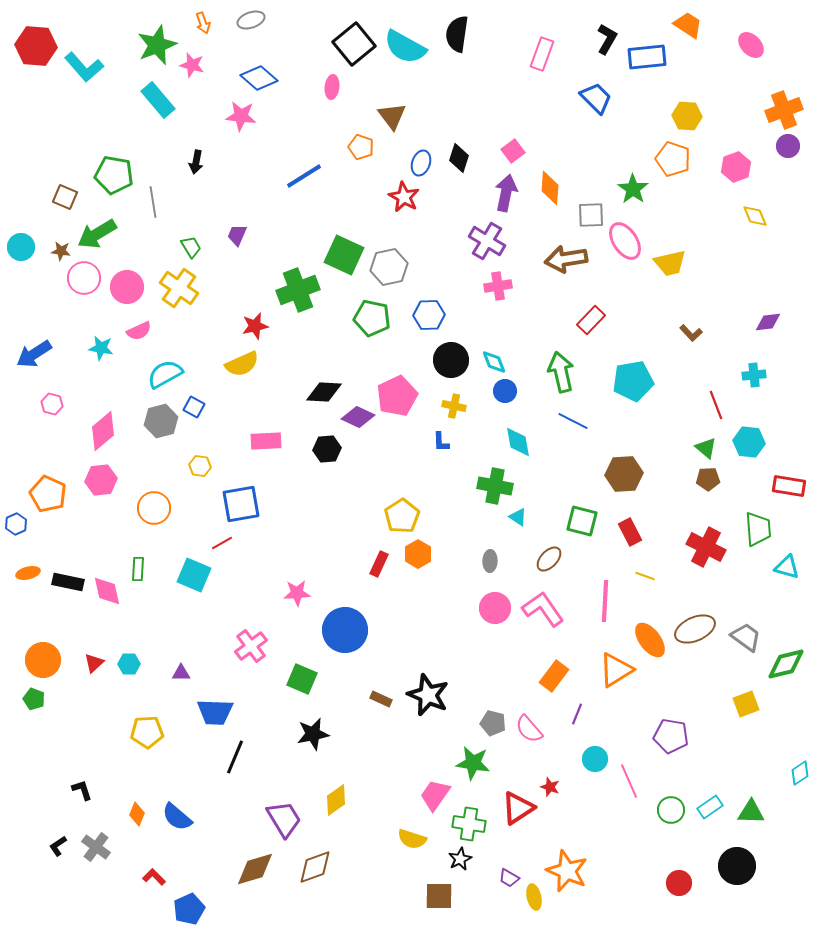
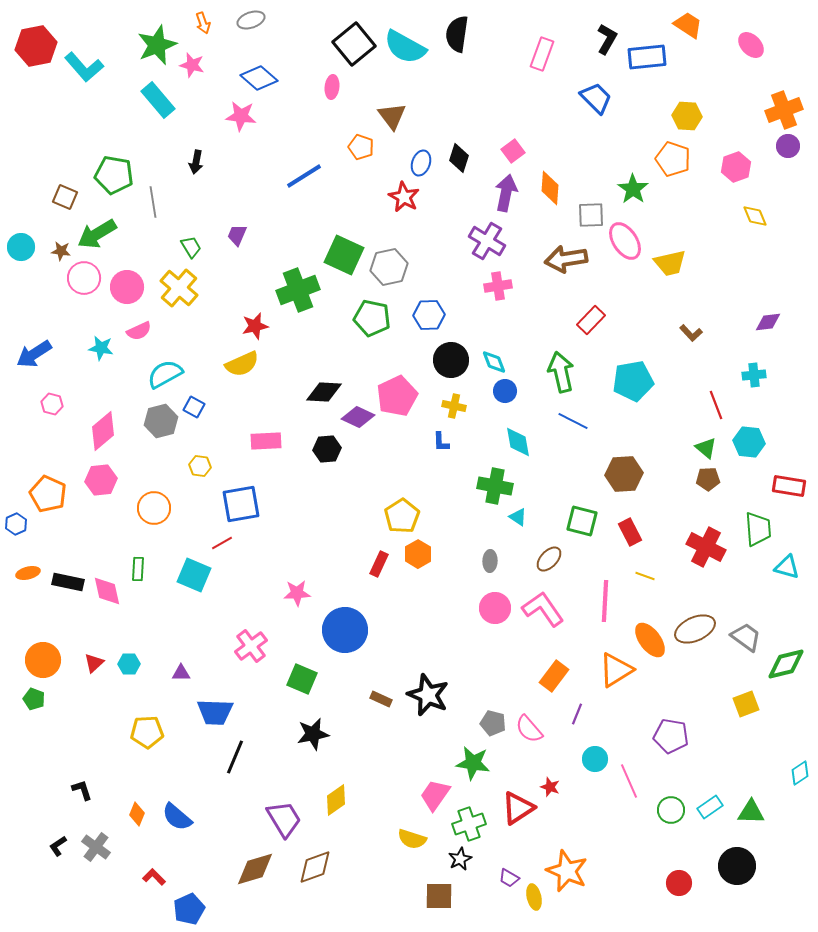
red hexagon at (36, 46): rotated 15 degrees counterclockwise
yellow cross at (179, 288): rotated 6 degrees clockwise
green cross at (469, 824): rotated 28 degrees counterclockwise
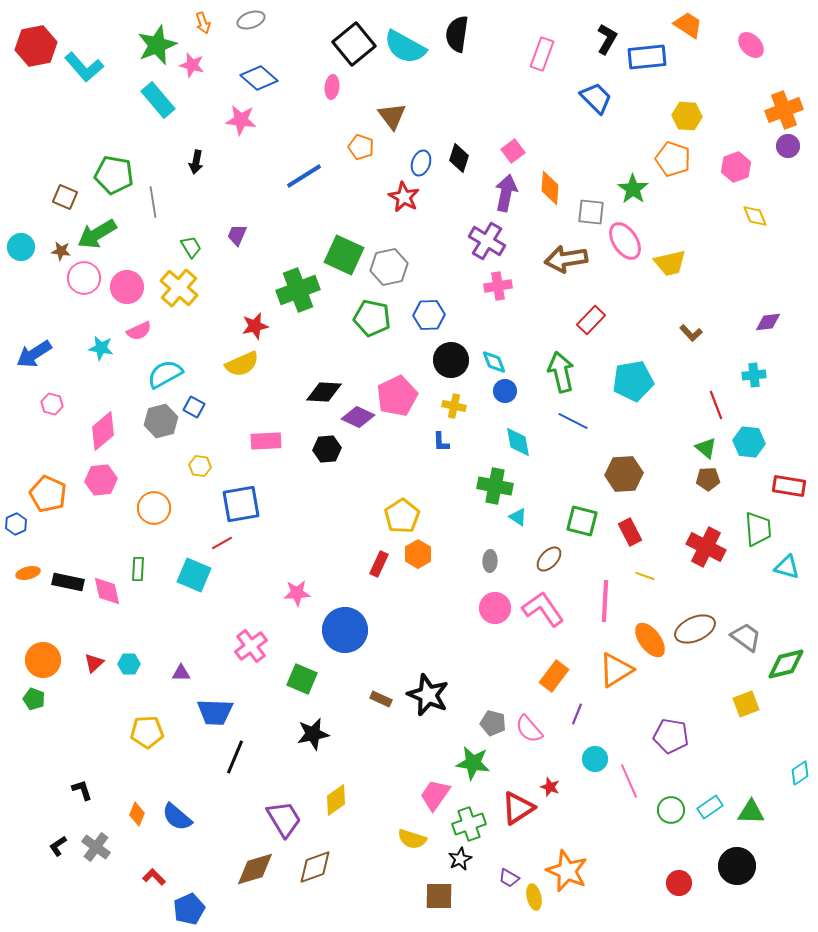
pink star at (241, 116): moved 4 px down
gray square at (591, 215): moved 3 px up; rotated 8 degrees clockwise
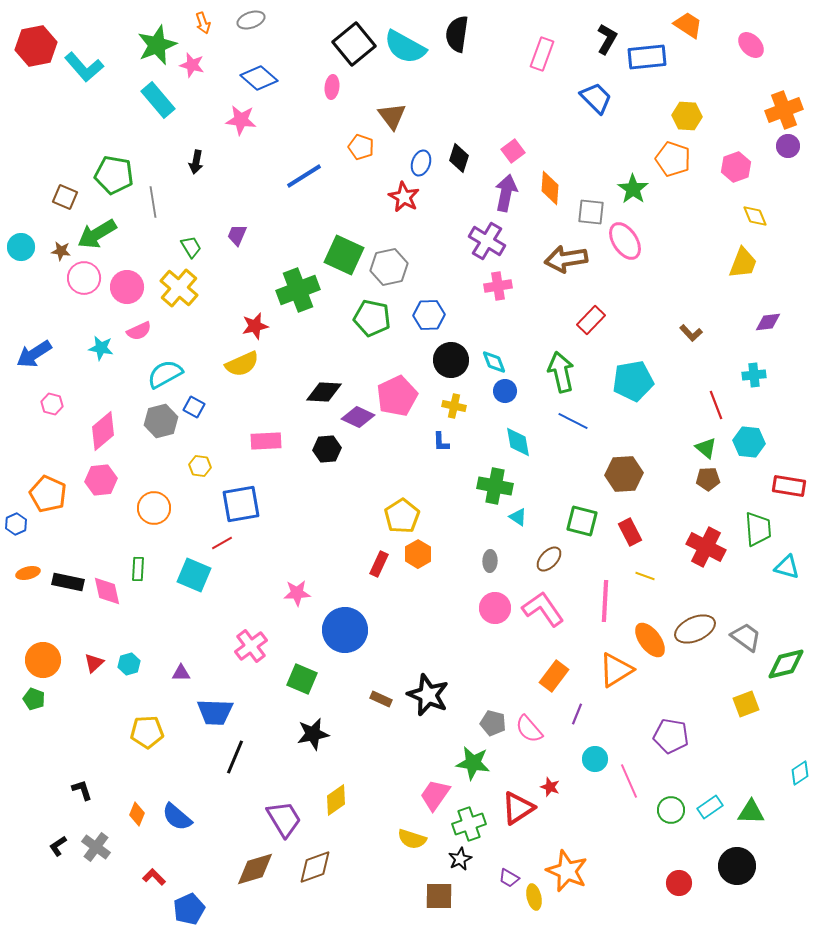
yellow trapezoid at (670, 263): moved 73 px right; rotated 56 degrees counterclockwise
cyan hexagon at (129, 664): rotated 15 degrees counterclockwise
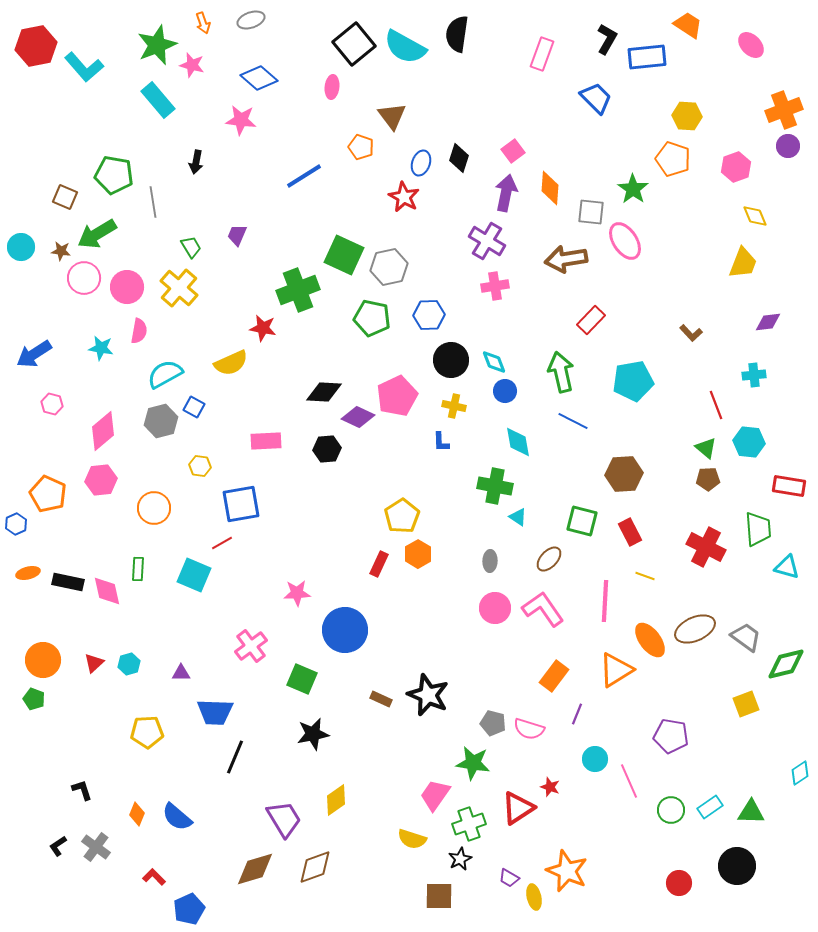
pink cross at (498, 286): moved 3 px left
red star at (255, 326): moved 8 px right, 2 px down; rotated 24 degrees clockwise
pink semicircle at (139, 331): rotated 55 degrees counterclockwise
yellow semicircle at (242, 364): moved 11 px left, 1 px up
pink semicircle at (529, 729): rotated 32 degrees counterclockwise
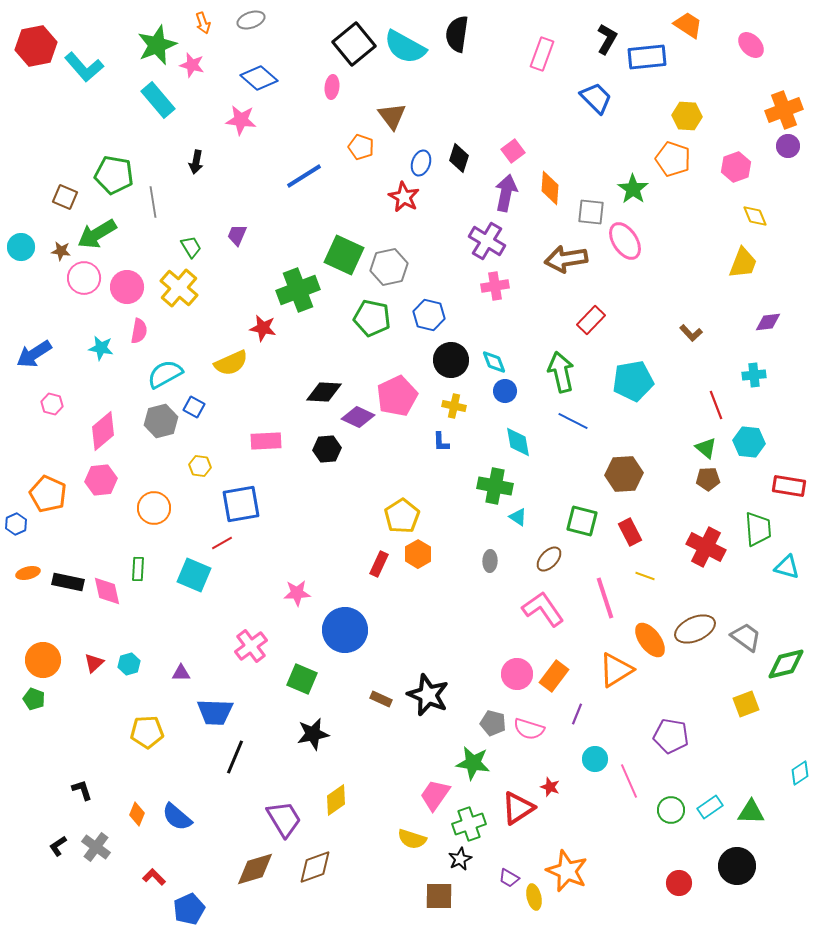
blue hexagon at (429, 315): rotated 16 degrees clockwise
pink line at (605, 601): moved 3 px up; rotated 21 degrees counterclockwise
pink circle at (495, 608): moved 22 px right, 66 px down
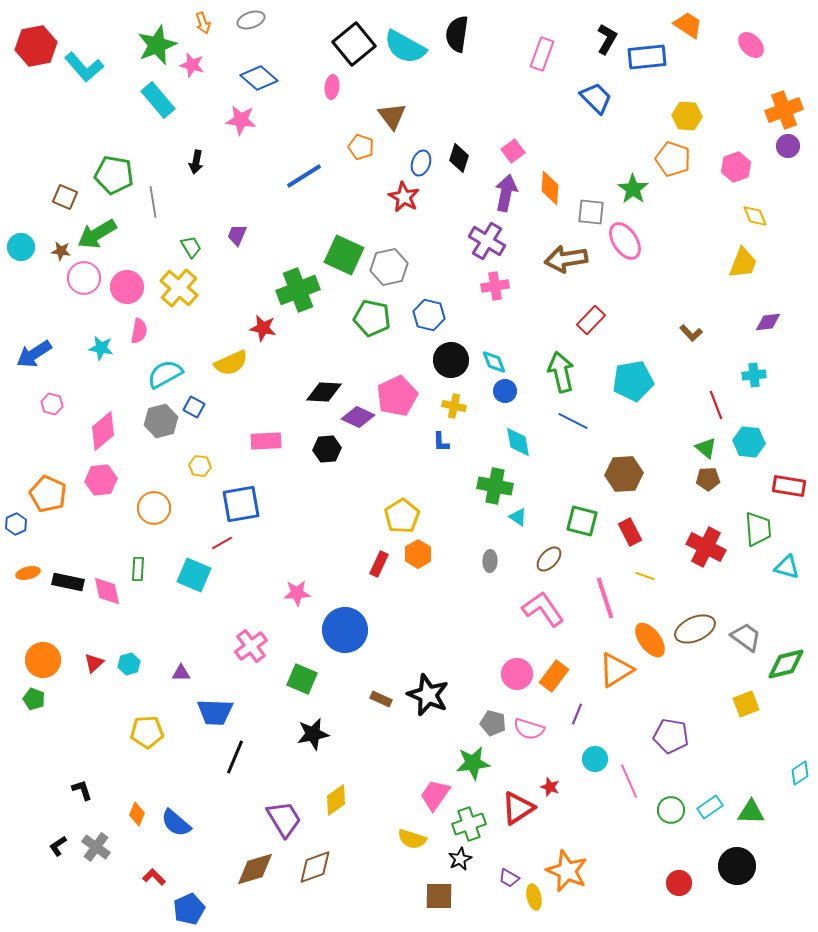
green star at (473, 763): rotated 16 degrees counterclockwise
blue semicircle at (177, 817): moved 1 px left, 6 px down
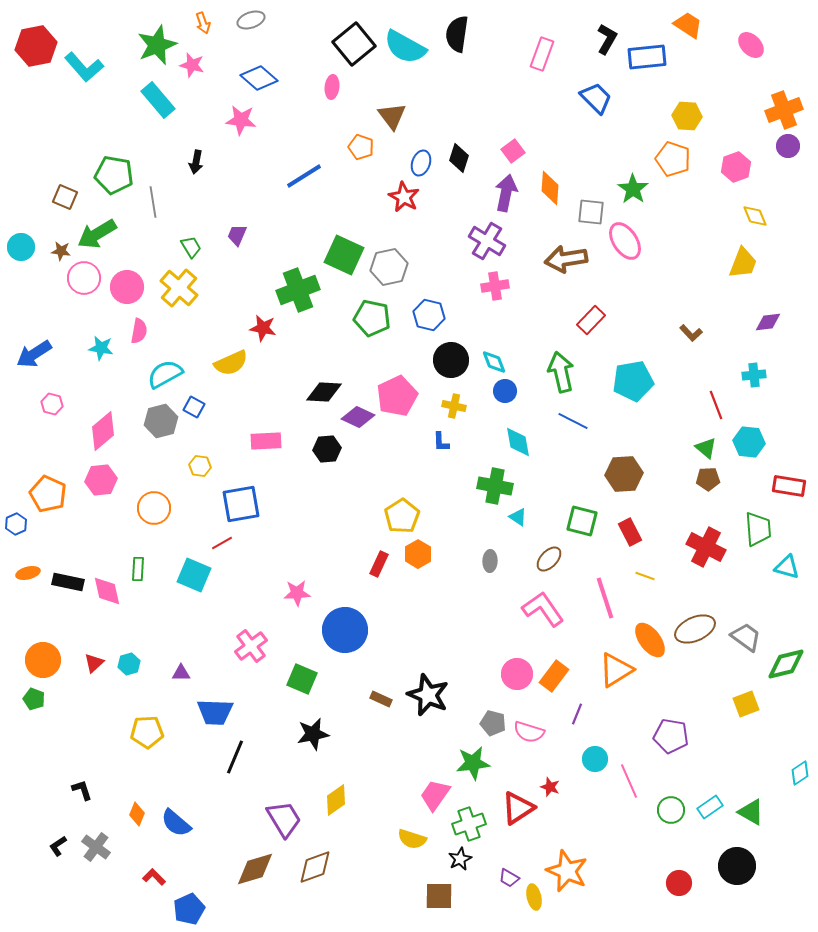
pink semicircle at (529, 729): moved 3 px down
green triangle at (751, 812): rotated 28 degrees clockwise
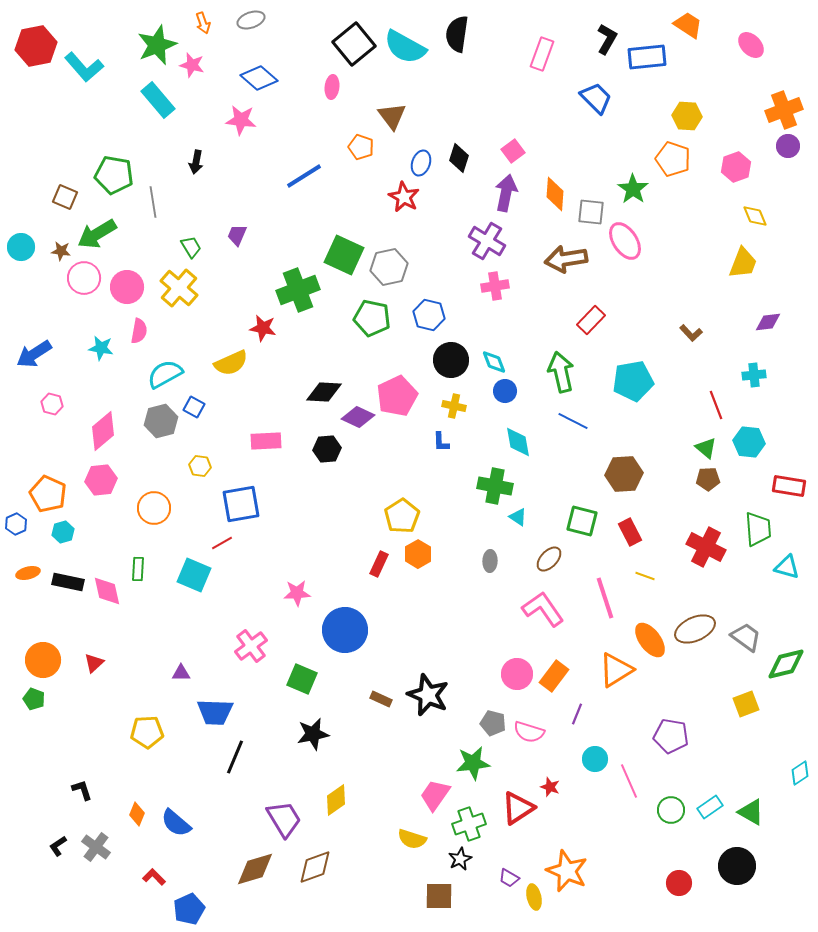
orange diamond at (550, 188): moved 5 px right, 6 px down
cyan hexagon at (129, 664): moved 66 px left, 132 px up
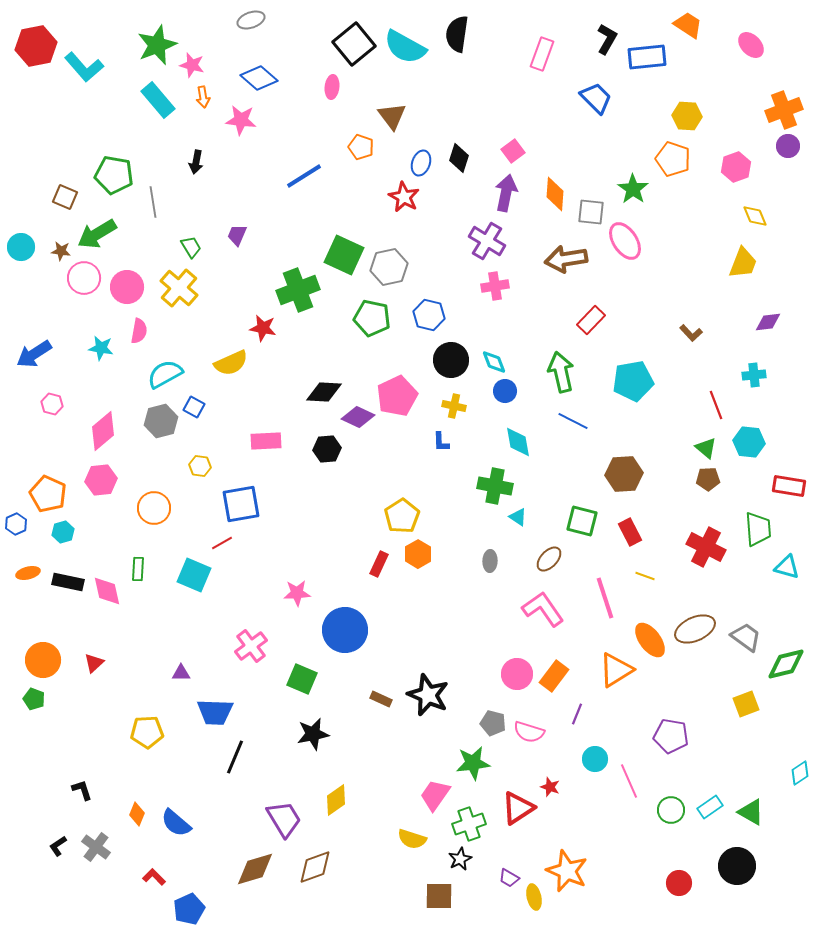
orange arrow at (203, 23): moved 74 px down; rotated 10 degrees clockwise
